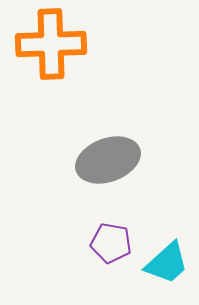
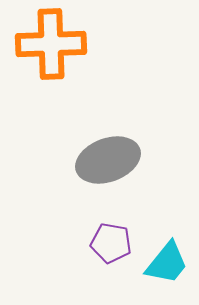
cyan trapezoid: rotated 9 degrees counterclockwise
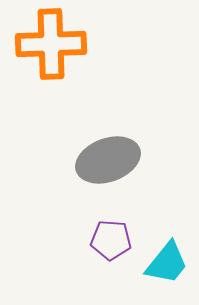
purple pentagon: moved 3 px up; rotated 6 degrees counterclockwise
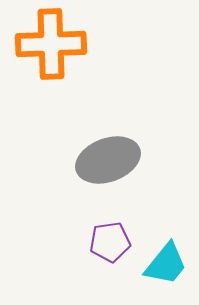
purple pentagon: moved 1 px left, 2 px down; rotated 12 degrees counterclockwise
cyan trapezoid: moved 1 px left, 1 px down
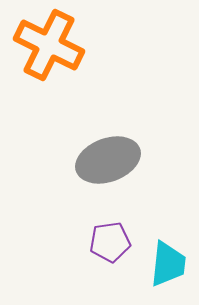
orange cross: moved 2 px left, 1 px down; rotated 28 degrees clockwise
cyan trapezoid: moved 2 px right; rotated 33 degrees counterclockwise
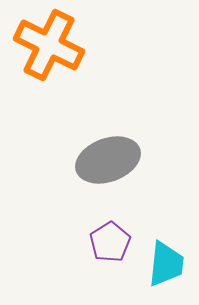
purple pentagon: rotated 24 degrees counterclockwise
cyan trapezoid: moved 2 px left
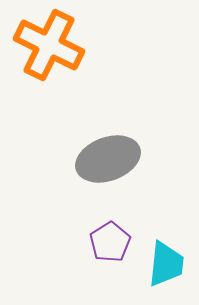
gray ellipse: moved 1 px up
